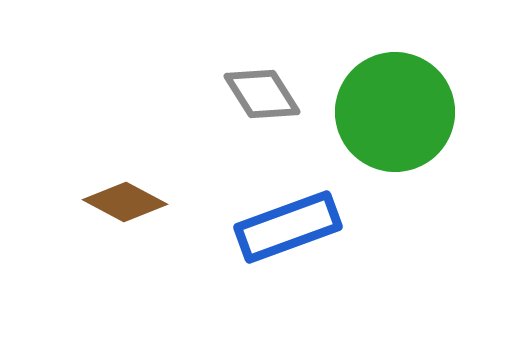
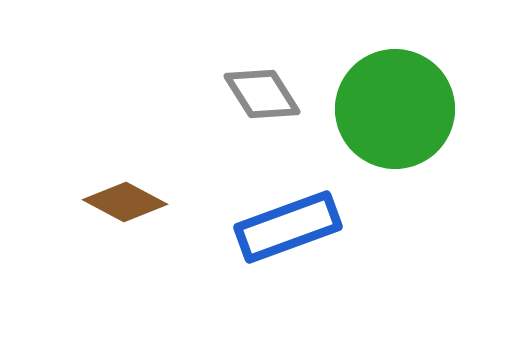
green circle: moved 3 px up
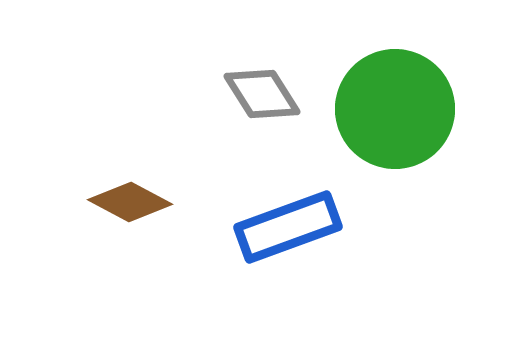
brown diamond: moved 5 px right
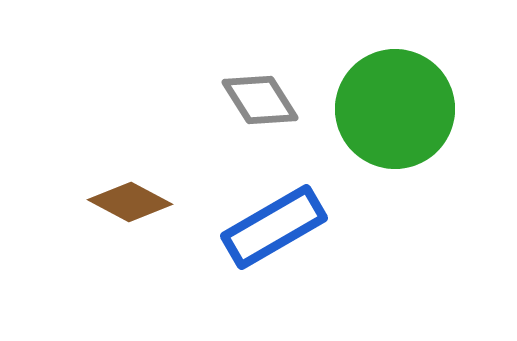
gray diamond: moved 2 px left, 6 px down
blue rectangle: moved 14 px left; rotated 10 degrees counterclockwise
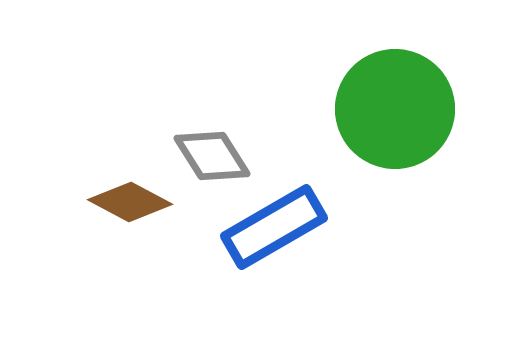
gray diamond: moved 48 px left, 56 px down
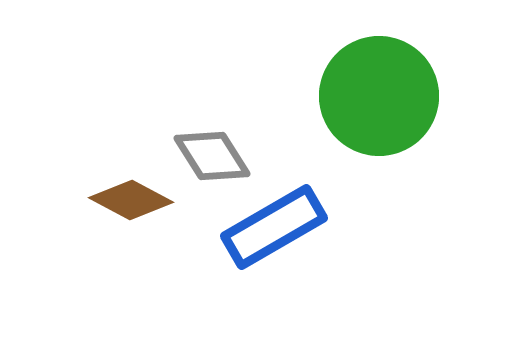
green circle: moved 16 px left, 13 px up
brown diamond: moved 1 px right, 2 px up
